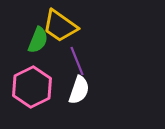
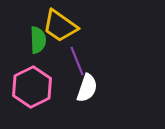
green semicircle: rotated 24 degrees counterclockwise
white semicircle: moved 8 px right, 2 px up
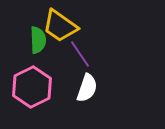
purple line: moved 3 px right, 7 px up; rotated 12 degrees counterclockwise
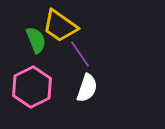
green semicircle: moved 2 px left; rotated 20 degrees counterclockwise
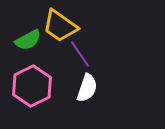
green semicircle: moved 8 px left; rotated 84 degrees clockwise
pink hexagon: moved 1 px up
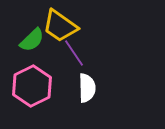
green semicircle: moved 4 px right; rotated 16 degrees counterclockwise
purple line: moved 6 px left, 1 px up
white semicircle: rotated 20 degrees counterclockwise
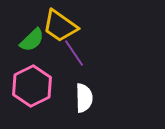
white semicircle: moved 3 px left, 10 px down
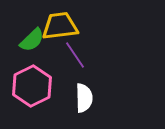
yellow trapezoid: rotated 138 degrees clockwise
purple line: moved 1 px right, 2 px down
